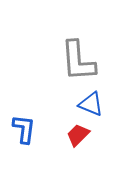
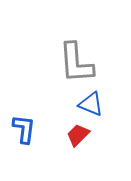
gray L-shape: moved 2 px left, 2 px down
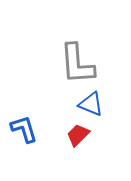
gray L-shape: moved 1 px right, 1 px down
blue L-shape: rotated 24 degrees counterclockwise
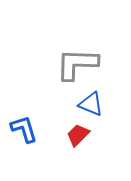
gray L-shape: rotated 96 degrees clockwise
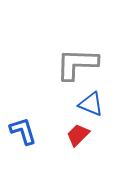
blue L-shape: moved 1 px left, 2 px down
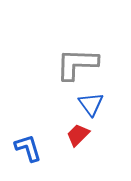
blue triangle: rotated 32 degrees clockwise
blue L-shape: moved 5 px right, 17 px down
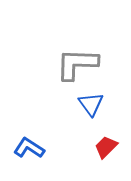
red trapezoid: moved 28 px right, 12 px down
blue L-shape: moved 1 px right; rotated 40 degrees counterclockwise
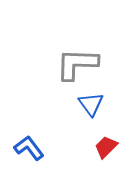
blue L-shape: rotated 20 degrees clockwise
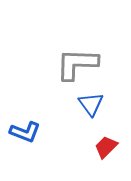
blue L-shape: moved 4 px left, 16 px up; rotated 148 degrees clockwise
